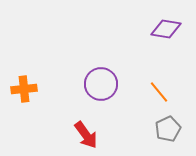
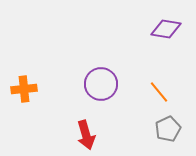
red arrow: rotated 20 degrees clockwise
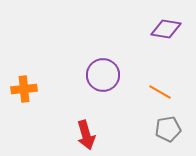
purple circle: moved 2 px right, 9 px up
orange line: moved 1 px right; rotated 20 degrees counterclockwise
gray pentagon: rotated 15 degrees clockwise
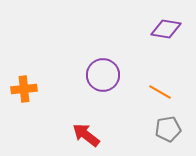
red arrow: rotated 144 degrees clockwise
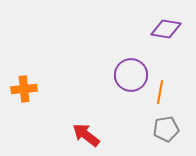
purple circle: moved 28 px right
orange line: rotated 70 degrees clockwise
gray pentagon: moved 2 px left
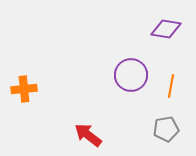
orange line: moved 11 px right, 6 px up
red arrow: moved 2 px right
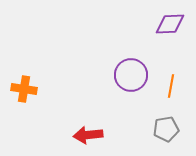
purple diamond: moved 4 px right, 5 px up; rotated 12 degrees counterclockwise
orange cross: rotated 15 degrees clockwise
red arrow: rotated 44 degrees counterclockwise
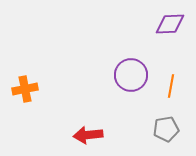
orange cross: moved 1 px right; rotated 20 degrees counterclockwise
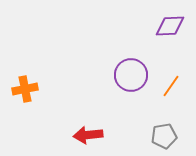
purple diamond: moved 2 px down
orange line: rotated 25 degrees clockwise
gray pentagon: moved 2 px left, 7 px down
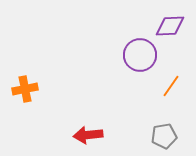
purple circle: moved 9 px right, 20 px up
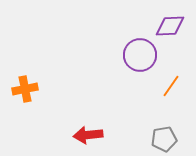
gray pentagon: moved 3 px down
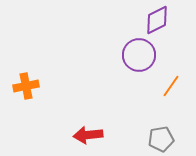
purple diamond: moved 13 px left, 6 px up; rotated 24 degrees counterclockwise
purple circle: moved 1 px left
orange cross: moved 1 px right, 3 px up
gray pentagon: moved 3 px left
